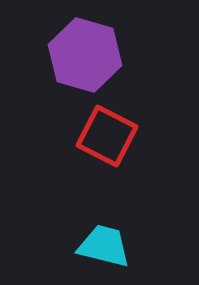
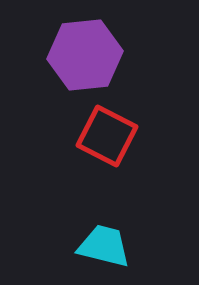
purple hexagon: rotated 22 degrees counterclockwise
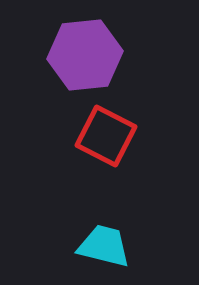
red square: moved 1 px left
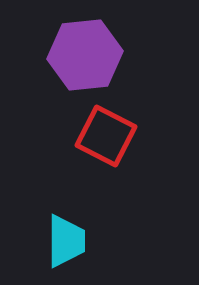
cyan trapezoid: moved 38 px left, 5 px up; rotated 76 degrees clockwise
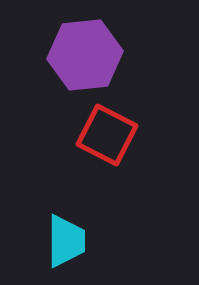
red square: moved 1 px right, 1 px up
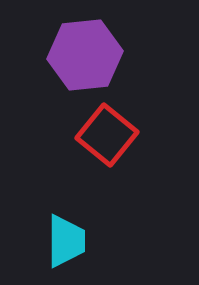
red square: rotated 12 degrees clockwise
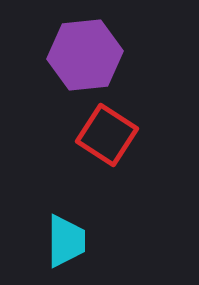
red square: rotated 6 degrees counterclockwise
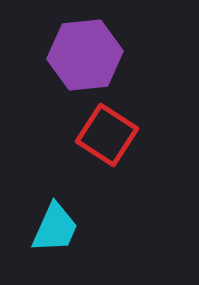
cyan trapezoid: moved 11 px left, 13 px up; rotated 24 degrees clockwise
